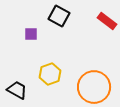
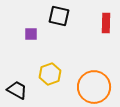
black square: rotated 15 degrees counterclockwise
red rectangle: moved 1 px left, 2 px down; rotated 54 degrees clockwise
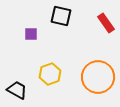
black square: moved 2 px right
red rectangle: rotated 36 degrees counterclockwise
orange circle: moved 4 px right, 10 px up
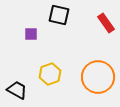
black square: moved 2 px left, 1 px up
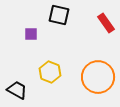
yellow hexagon: moved 2 px up; rotated 20 degrees counterclockwise
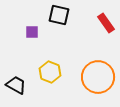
purple square: moved 1 px right, 2 px up
black trapezoid: moved 1 px left, 5 px up
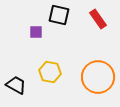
red rectangle: moved 8 px left, 4 px up
purple square: moved 4 px right
yellow hexagon: rotated 10 degrees counterclockwise
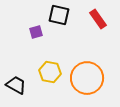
purple square: rotated 16 degrees counterclockwise
orange circle: moved 11 px left, 1 px down
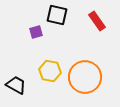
black square: moved 2 px left
red rectangle: moved 1 px left, 2 px down
yellow hexagon: moved 1 px up
orange circle: moved 2 px left, 1 px up
